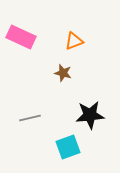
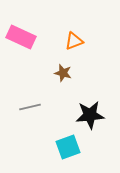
gray line: moved 11 px up
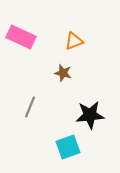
gray line: rotated 55 degrees counterclockwise
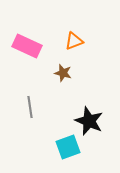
pink rectangle: moved 6 px right, 9 px down
gray line: rotated 30 degrees counterclockwise
black star: moved 1 px left, 6 px down; rotated 28 degrees clockwise
